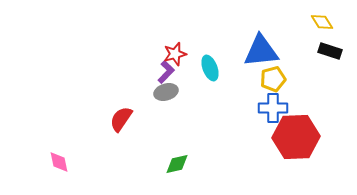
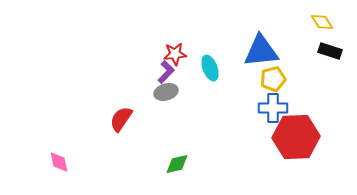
red star: rotated 10 degrees clockwise
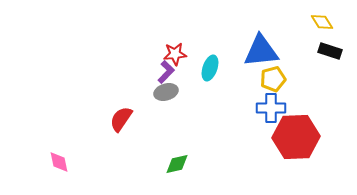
cyan ellipse: rotated 40 degrees clockwise
blue cross: moved 2 px left
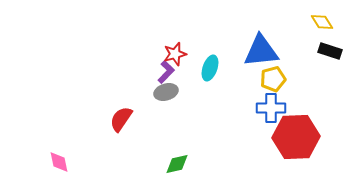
red star: rotated 10 degrees counterclockwise
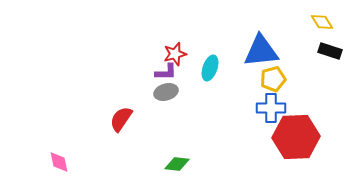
purple L-shape: rotated 45 degrees clockwise
green diamond: rotated 20 degrees clockwise
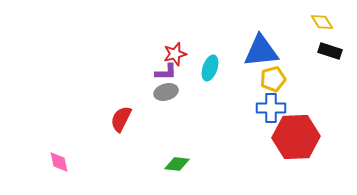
red semicircle: rotated 8 degrees counterclockwise
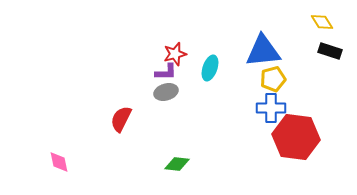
blue triangle: moved 2 px right
red hexagon: rotated 9 degrees clockwise
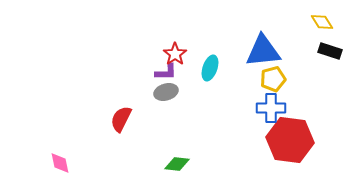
red star: rotated 20 degrees counterclockwise
red hexagon: moved 6 px left, 3 px down
pink diamond: moved 1 px right, 1 px down
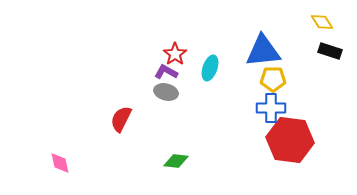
purple L-shape: rotated 150 degrees counterclockwise
yellow pentagon: rotated 15 degrees clockwise
gray ellipse: rotated 30 degrees clockwise
green diamond: moved 1 px left, 3 px up
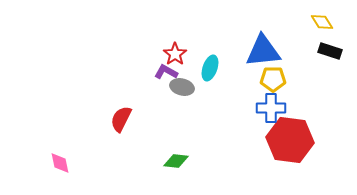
gray ellipse: moved 16 px right, 5 px up
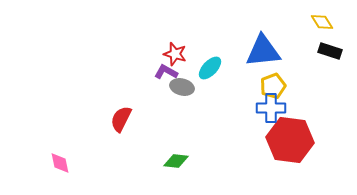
red star: rotated 20 degrees counterclockwise
cyan ellipse: rotated 25 degrees clockwise
yellow pentagon: moved 7 px down; rotated 20 degrees counterclockwise
